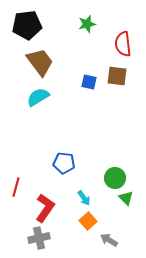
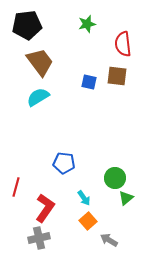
green triangle: rotated 35 degrees clockwise
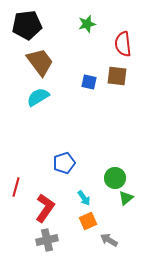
blue pentagon: rotated 25 degrees counterclockwise
orange square: rotated 18 degrees clockwise
gray cross: moved 8 px right, 2 px down
